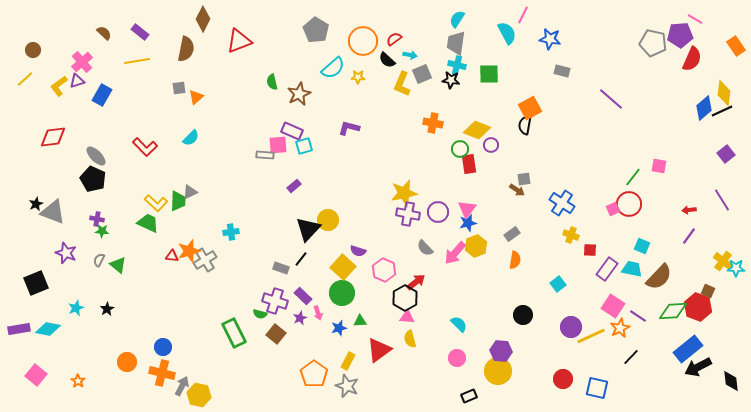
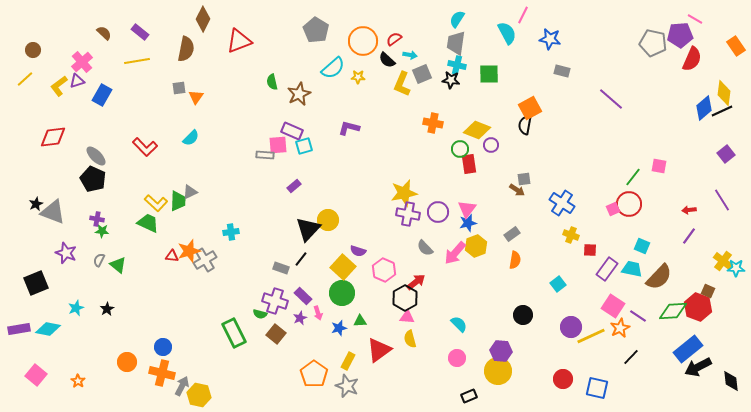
orange triangle at (196, 97): rotated 14 degrees counterclockwise
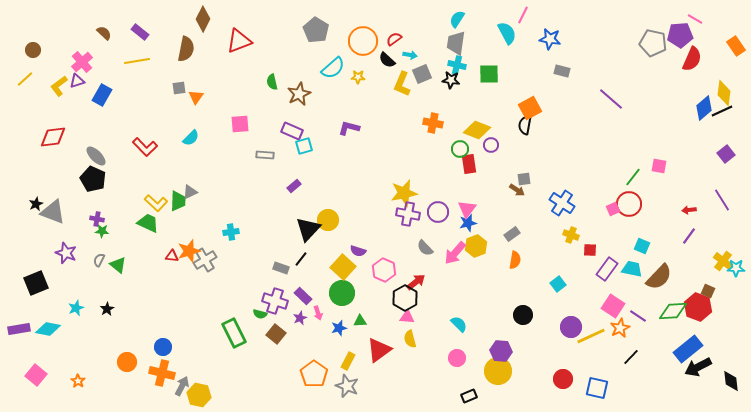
pink square at (278, 145): moved 38 px left, 21 px up
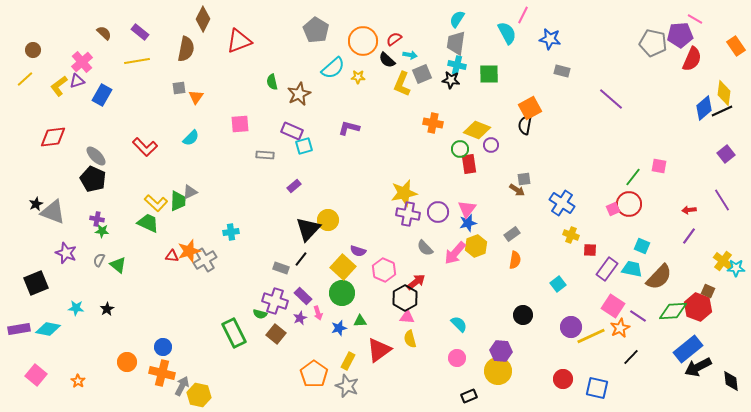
cyan star at (76, 308): rotated 28 degrees clockwise
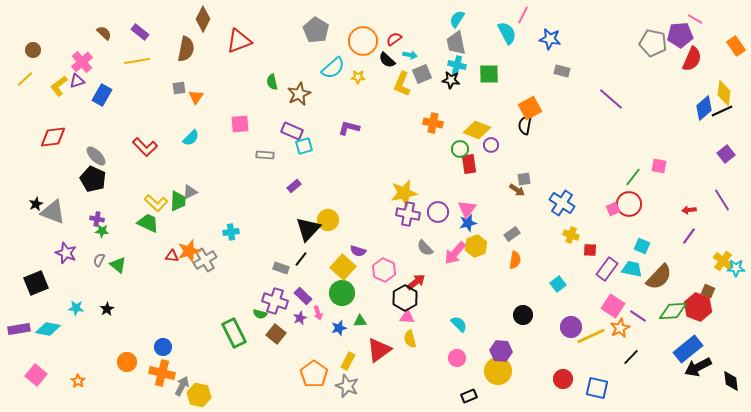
gray trapezoid at (456, 43): rotated 20 degrees counterclockwise
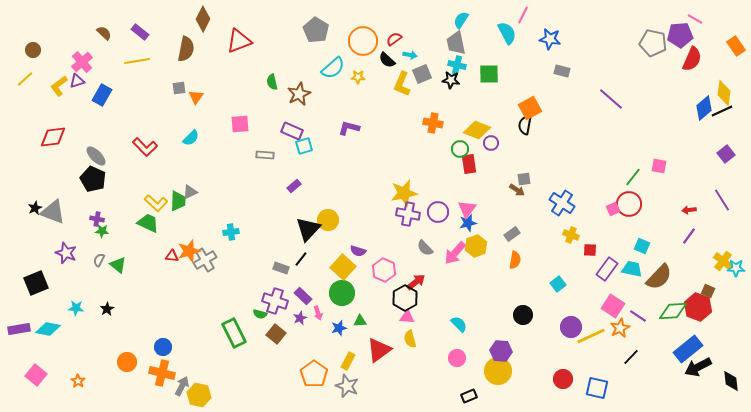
cyan semicircle at (457, 19): moved 4 px right, 1 px down
purple circle at (491, 145): moved 2 px up
black star at (36, 204): moved 1 px left, 4 px down
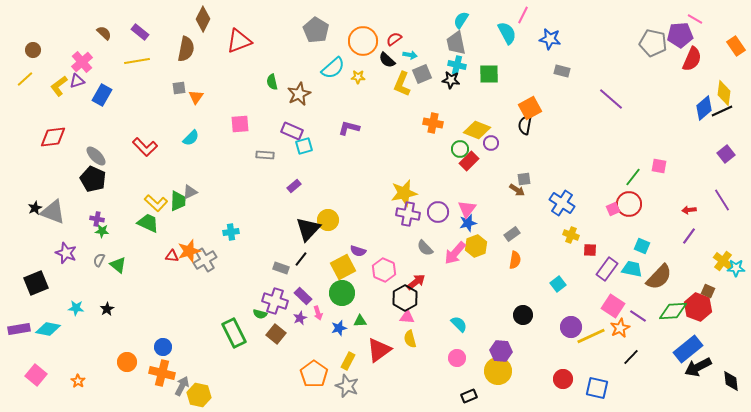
red rectangle at (469, 164): moved 3 px up; rotated 54 degrees clockwise
yellow square at (343, 267): rotated 20 degrees clockwise
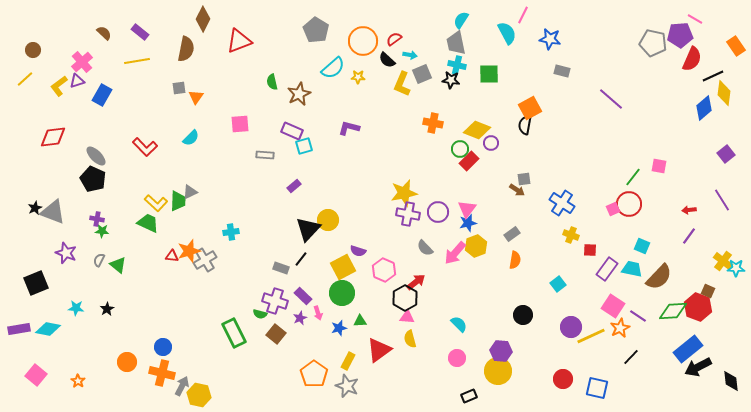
black line at (722, 111): moved 9 px left, 35 px up
